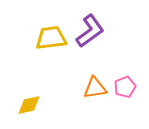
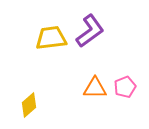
orange triangle: rotated 10 degrees clockwise
yellow diamond: rotated 30 degrees counterclockwise
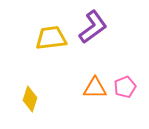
purple L-shape: moved 3 px right, 4 px up
yellow diamond: moved 1 px right, 6 px up; rotated 30 degrees counterclockwise
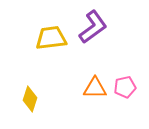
pink pentagon: rotated 10 degrees clockwise
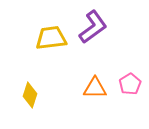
pink pentagon: moved 5 px right, 3 px up; rotated 20 degrees counterclockwise
yellow diamond: moved 4 px up
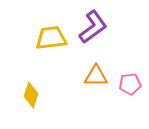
pink pentagon: rotated 25 degrees clockwise
orange triangle: moved 1 px right, 12 px up
yellow diamond: moved 1 px right
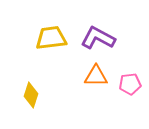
purple L-shape: moved 5 px right, 11 px down; rotated 116 degrees counterclockwise
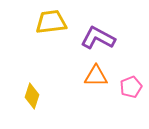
yellow trapezoid: moved 16 px up
pink pentagon: moved 1 px right, 3 px down; rotated 15 degrees counterclockwise
yellow diamond: moved 1 px right, 1 px down
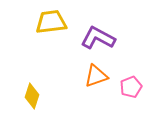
orange triangle: rotated 20 degrees counterclockwise
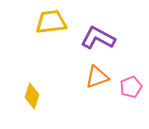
orange triangle: moved 1 px right, 1 px down
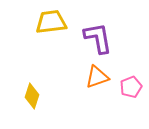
purple L-shape: rotated 52 degrees clockwise
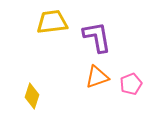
yellow trapezoid: moved 1 px right
purple L-shape: moved 1 px left, 1 px up
pink pentagon: moved 3 px up
